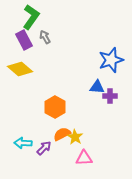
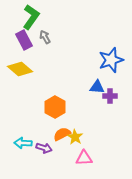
purple arrow: rotated 63 degrees clockwise
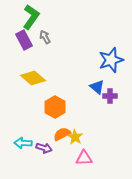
yellow diamond: moved 13 px right, 9 px down
blue triangle: rotated 35 degrees clockwise
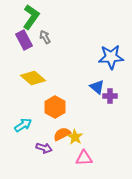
blue star: moved 3 px up; rotated 15 degrees clockwise
cyan arrow: moved 18 px up; rotated 144 degrees clockwise
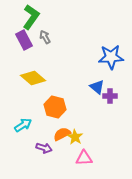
orange hexagon: rotated 15 degrees counterclockwise
